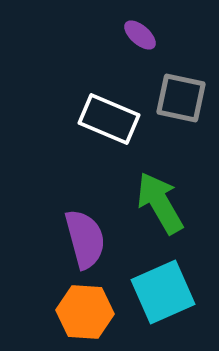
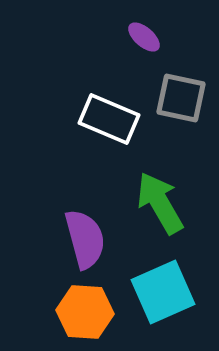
purple ellipse: moved 4 px right, 2 px down
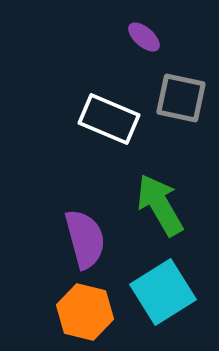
green arrow: moved 2 px down
cyan square: rotated 8 degrees counterclockwise
orange hexagon: rotated 10 degrees clockwise
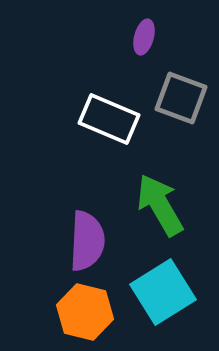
purple ellipse: rotated 64 degrees clockwise
gray square: rotated 8 degrees clockwise
purple semicircle: moved 2 px right, 2 px down; rotated 18 degrees clockwise
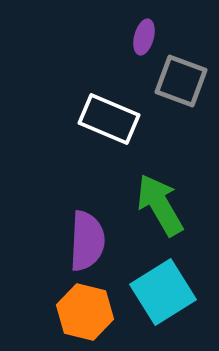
gray square: moved 17 px up
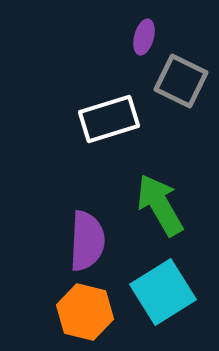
gray square: rotated 6 degrees clockwise
white rectangle: rotated 40 degrees counterclockwise
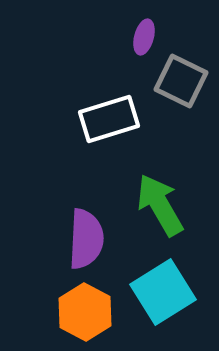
purple semicircle: moved 1 px left, 2 px up
orange hexagon: rotated 14 degrees clockwise
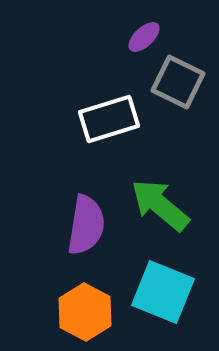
purple ellipse: rotated 32 degrees clockwise
gray square: moved 3 px left, 1 px down
green arrow: rotated 20 degrees counterclockwise
purple semicircle: moved 14 px up; rotated 6 degrees clockwise
cyan square: rotated 36 degrees counterclockwise
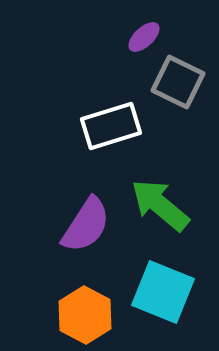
white rectangle: moved 2 px right, 7 px down
purple semicircle: rotated 24 degrees clockwise
orange hexagon: moved 3 px down
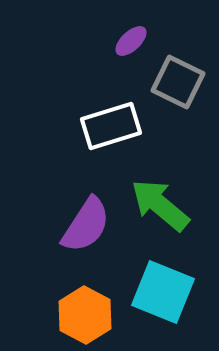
purple ellipse: moved 13 px left, 4 px down
